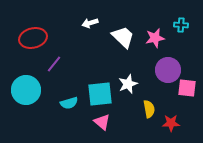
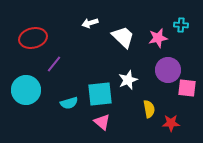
pink star: moved 3 px right
white star: moved 4 px up
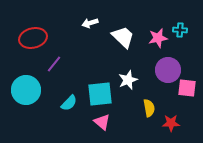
cyan cross: moved 1 px left, 5 px down
cyan semicircle: rotated 30 degrees counterclockwise
yellow semicircle: moved 1 px up
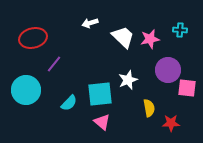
pink star: moved 8 px left, 1 px down
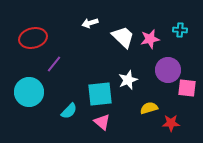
cyan circle: moved 3 px right, 2 px down
cyan semicircle: moved 8 px down
yellow semicircle: rotated 96 degrees counterclockwise
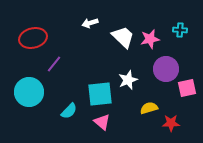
purple circle: moved 2 px left, 1 px up
pink square: rotated 18 degrees counterclockwise
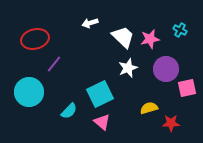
cyan cross: rotated 24 degrees clockwise
red ellipse: moved 2 px right, 1 px down
white star: moved 12 px up
cyan square: rotated 20 degrees counterclockwise
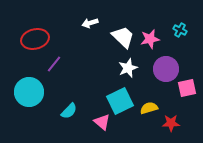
cyan square: moved 20 px right, 7 px down
